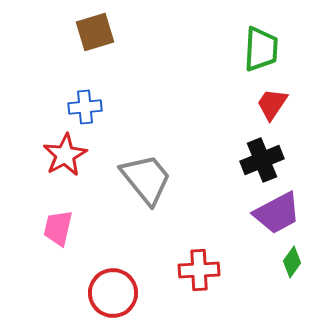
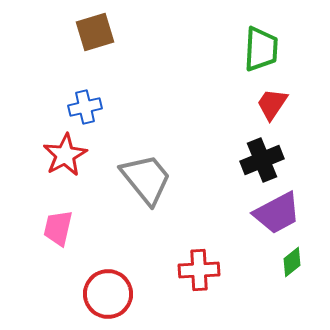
blue cross: rotated 8 degrees counterclockwise
green diamond: rotated 16 degrees clockwise
red circle: moved 5 px left, 1 px down
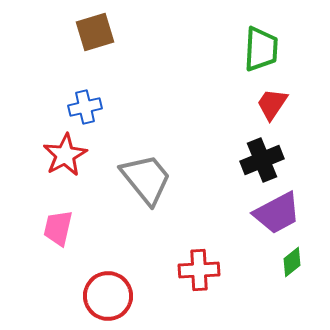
red circle: moved 2 px down
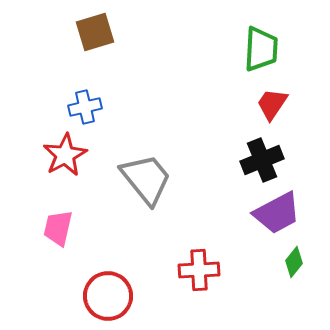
green diamond: moved 2 px right; rotated 12 degrees counterclockwise
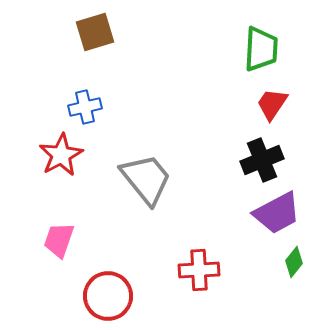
red star: moved 4 px left
pink trapezoid: moved 1 px right, 12 px down; rotated 6 degrees clockwise
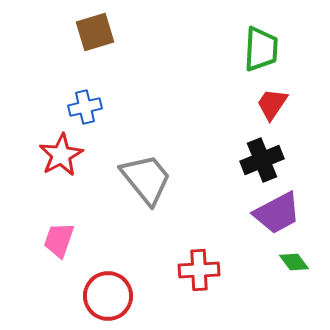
green diamond: rotated 76 degrees counterclockwise
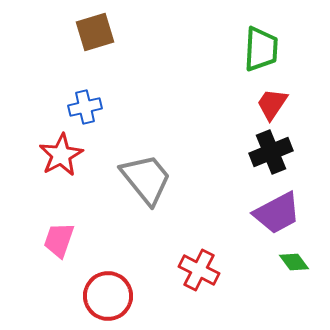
black cross: moved 9 px right, 8 px up
red cross: rotated 30 degrees clockwise
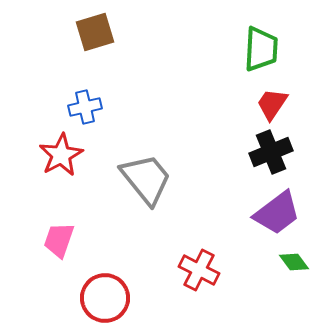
purple trapezoid: rotated 9 degrees counterclockwise
red circle: moved 3 px left, 2 px down
